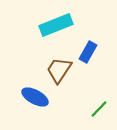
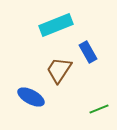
blue rectangle: rotated 60 degrees counterclockwise
blue ellipse: moved 4 px left
green line: rotated 24 degrees clockwise
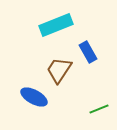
blue ellipse: moved 3 px right
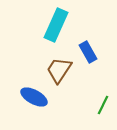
cyan rectangle: rotated 44 degrees counterclockwise
green line: moved 4 px right, 4 px up; rotated 42 degrees counterclockwise
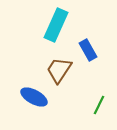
blue rectangle: moved 2 px up
green line: moved 4 px left
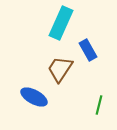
cyan rectangle: moved 5 px right, 2 px up
brown trapezoid: moved 1 px right, 1 px up
green line: rotated 12 degrees counterclockwise
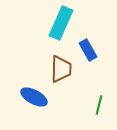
brown trapezoid: moved 1 px right; rotated 148 degrees clockwise
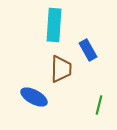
cyan rectangle: moved 7 px left, 2 px down; rotated 20 degrees counterclockwise
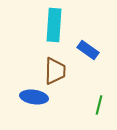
blue rectangle: rotated 25 degrees counterclockwise
brown trapezoid: moved 6 px left, 2 px down
blue ellipse: rotated 20 degrees counterclockwise
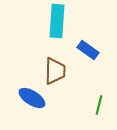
cyan rectangle: moved 3 px right, 4 px up
blue ellipse: moved 2 px left, 1 px down; rotated 24 degrees clockwise
